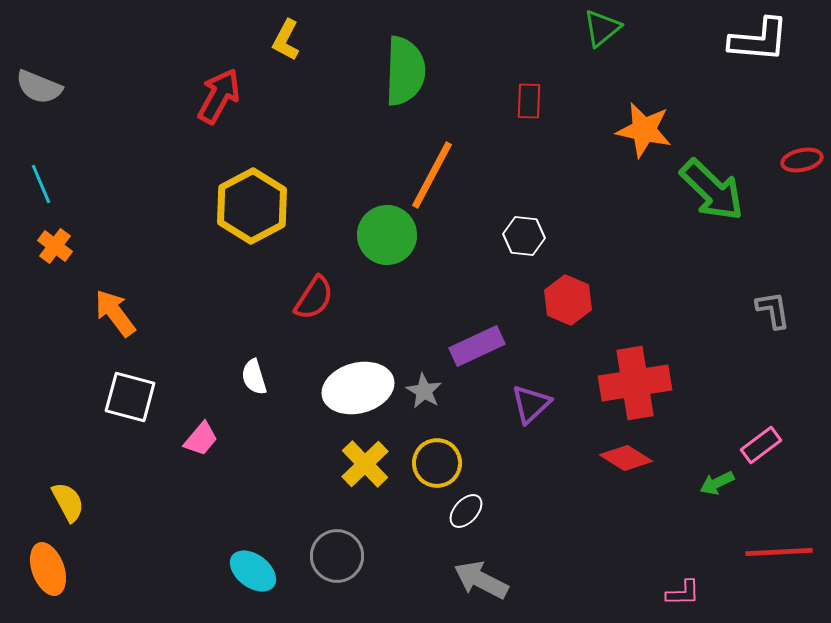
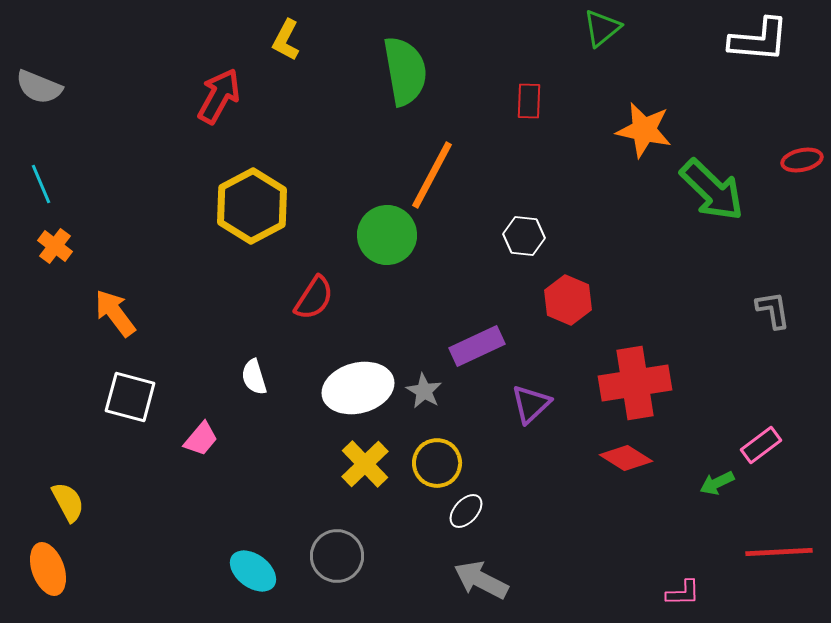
green semicircle at (405, 71): rotated 12 degrees counterclockwise
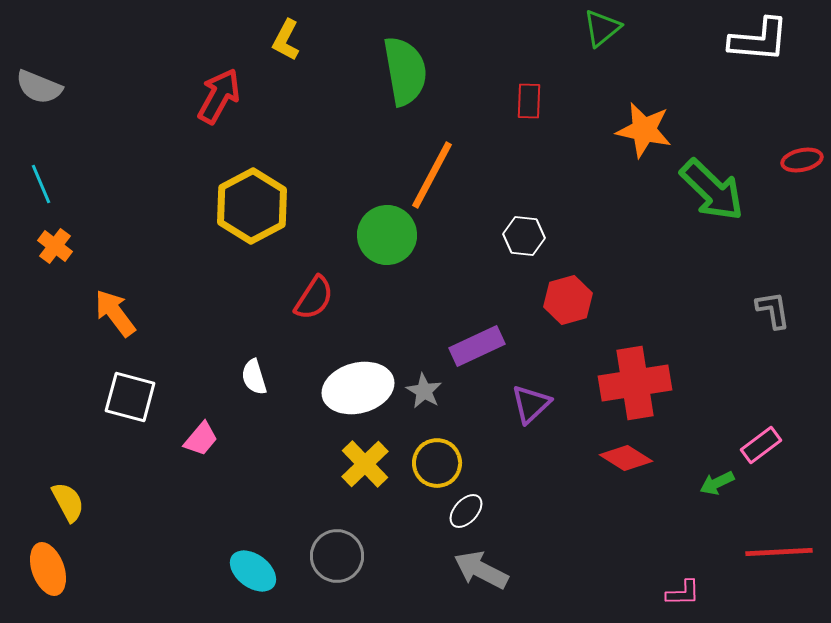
red hexagon at (568, 300): rotated 21 degrees clockwise
gray arrow at (481, 580): moved 10 px up
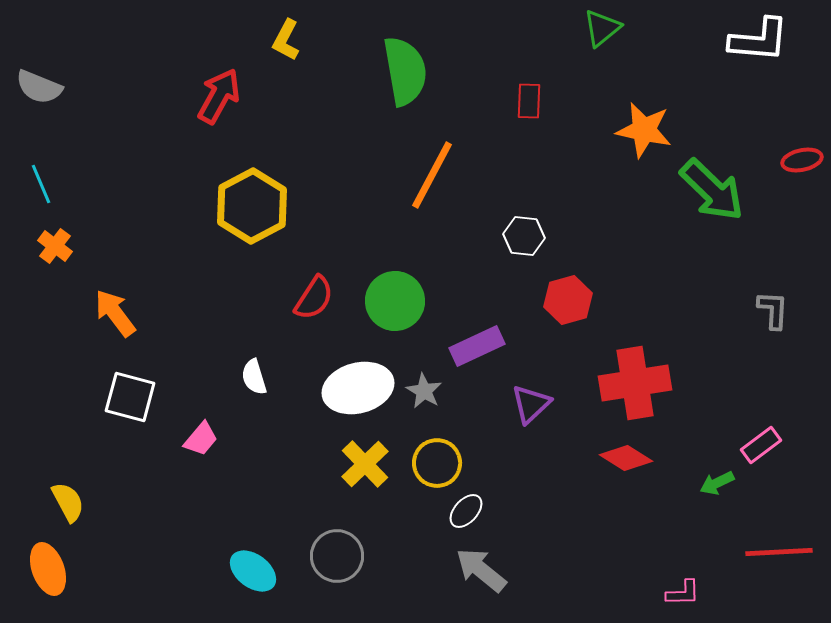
green circle at (387, 235): moved 8 px right, 66 px down
gray L-shape at (773, 310): rotated 12 degrees clockwise
gray arrow at (481, 570): rotated 12 degrees clockwise
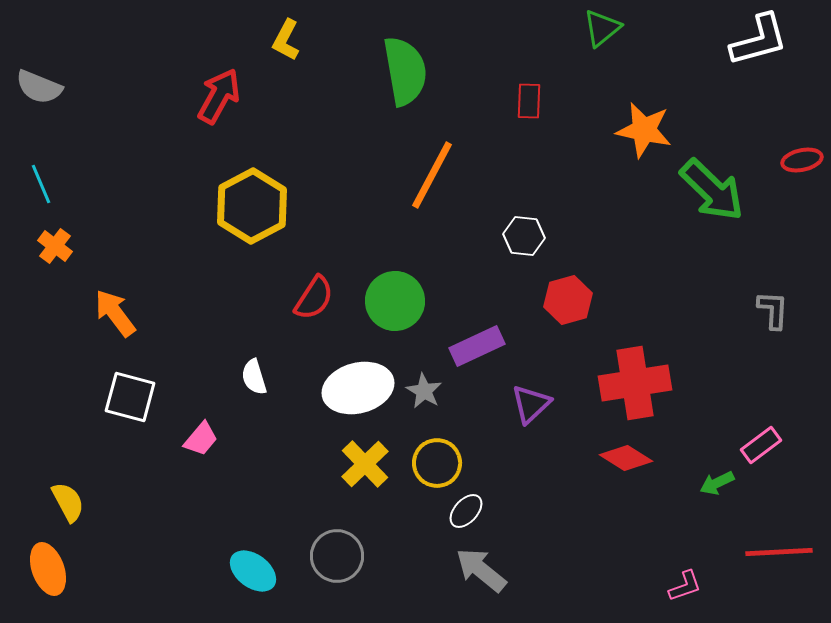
white L-shape at (759, 40): rotated 20 degrees counterclockwise
pink L-shape at (683, 593): moved 2 px right, 7 px up; rotated 18 degrees counterclockwise
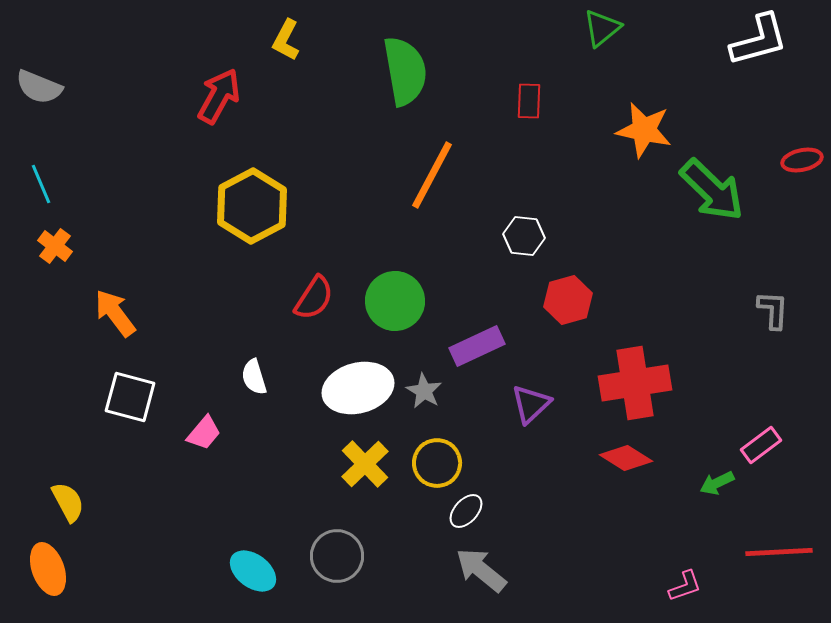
pink trapezoid at (201, 439): moved 3 px right, 6 px up
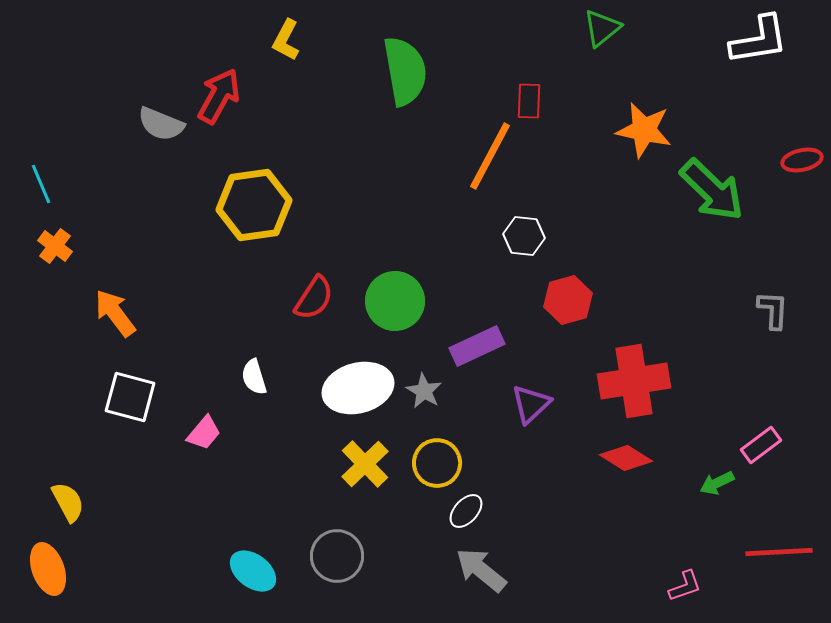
white L-shape at (759, 40): rotated 6 degrees clockwise
gray semicircle at (39, 87): moved 122 px right, 37 px down
orange line at (432, 175): moved 58 px right, 19 px up
yellow hexagon at (252, 206): moved 2 px right, 1 px up; rotated 20 degrees clockwise
red cross at (635, 383): moved 1 px left, 2 px up
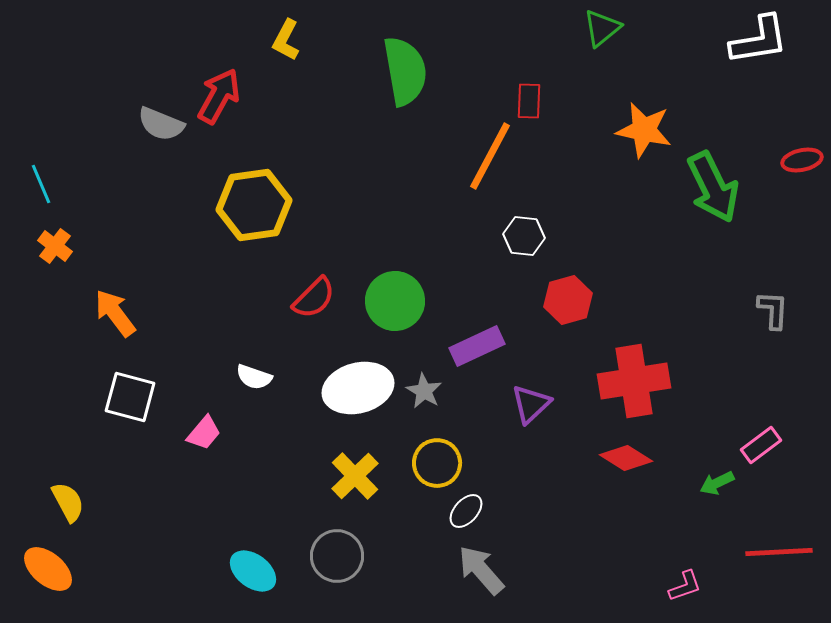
green arrow at (712, 190): moved 1 px right, 3 px up; rotated 20 degrees clockwise
red semicircle at (314, 298): rotated 12 degrees clockwise
white semicircle at (254, 377): rotated 54 degrees counterclockwise
yellow cross at (365, 464): moved 10 px left, 12 px down
orange ellipse at (48, 569): rotated 30 degrees counterclockwise
gray arrow at (481, 570): rotated 10 degrees clockwise
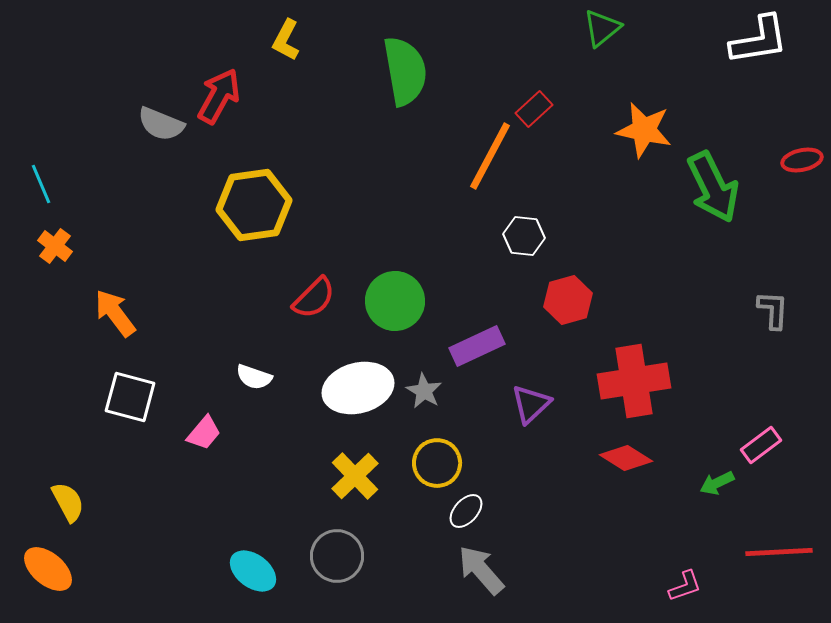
red rectangle at (529, 101): moved 5 px right, 8 px down; rotated 45 degrees clockwise
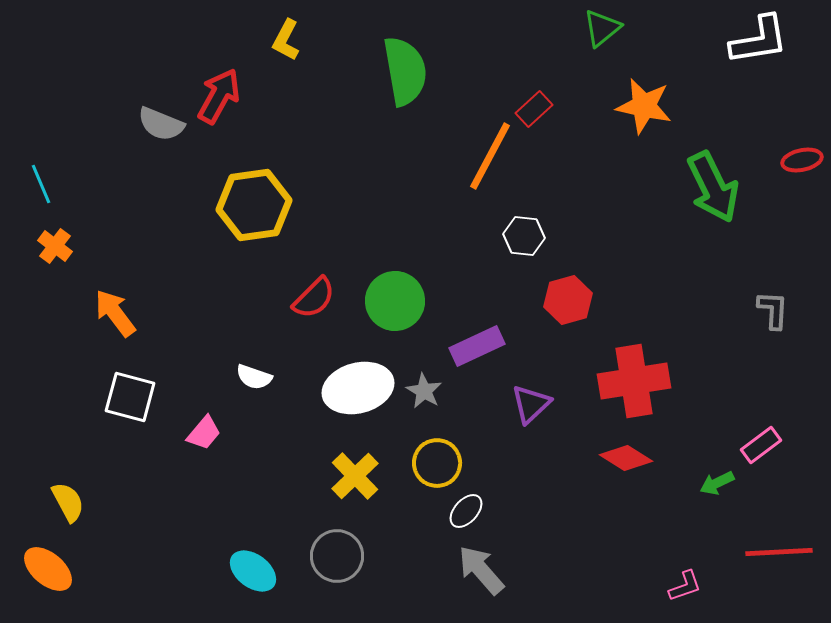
orange star at (644, 130): moved 24 px up
